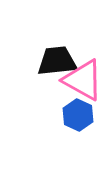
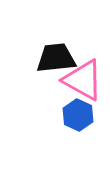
black trapezoid: moved 1 px left, 3 px up
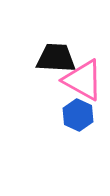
black trapezoid: rotated 9 degrees clockwise
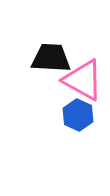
black trapezoid: moved 5 px left
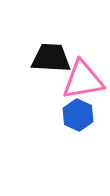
pink triangle: rotated 39 degrees counterclockwise
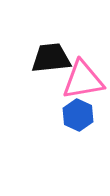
black trapezoid: rotated 9 degrees counterclockwise
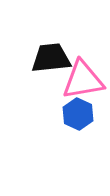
blue hexagon: moved 1 px up
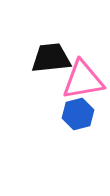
blue hexagon: rotated 20 degrees clockwise
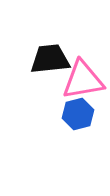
black trapezoid: moved 1 px left, 1 px down
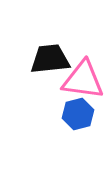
pink triangle: rotated 18 degrees clockwise
